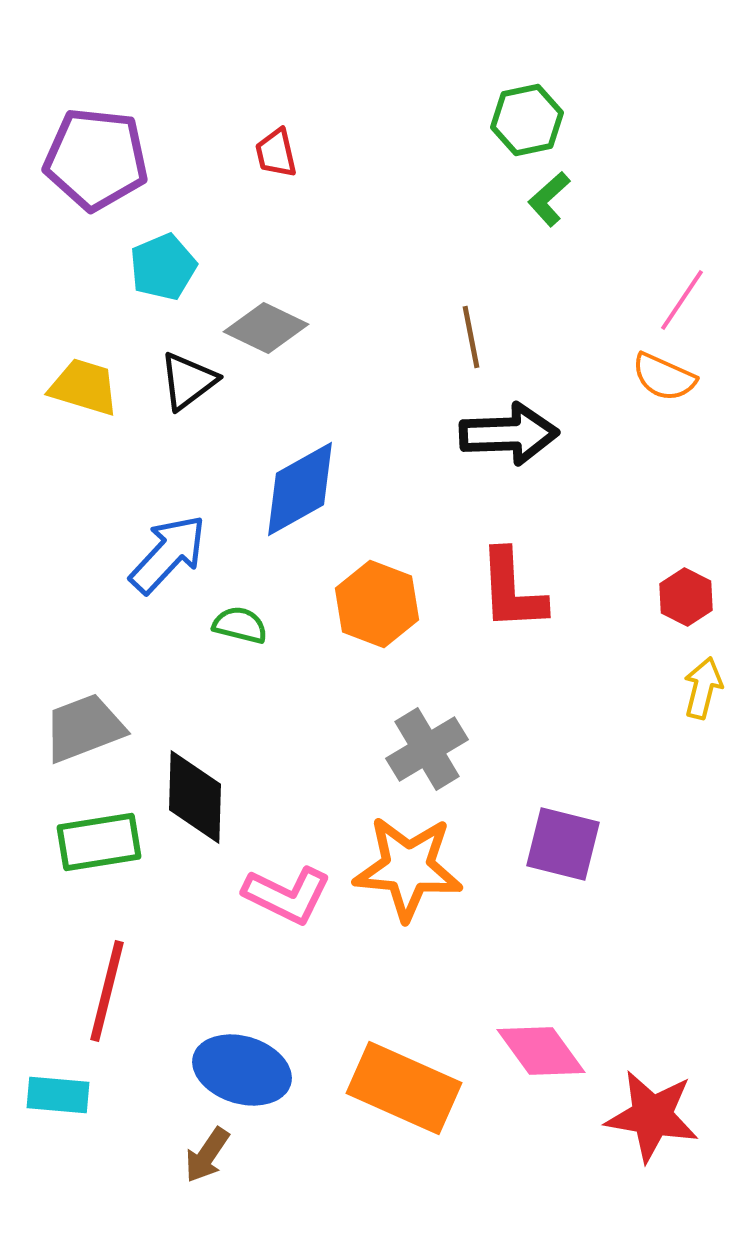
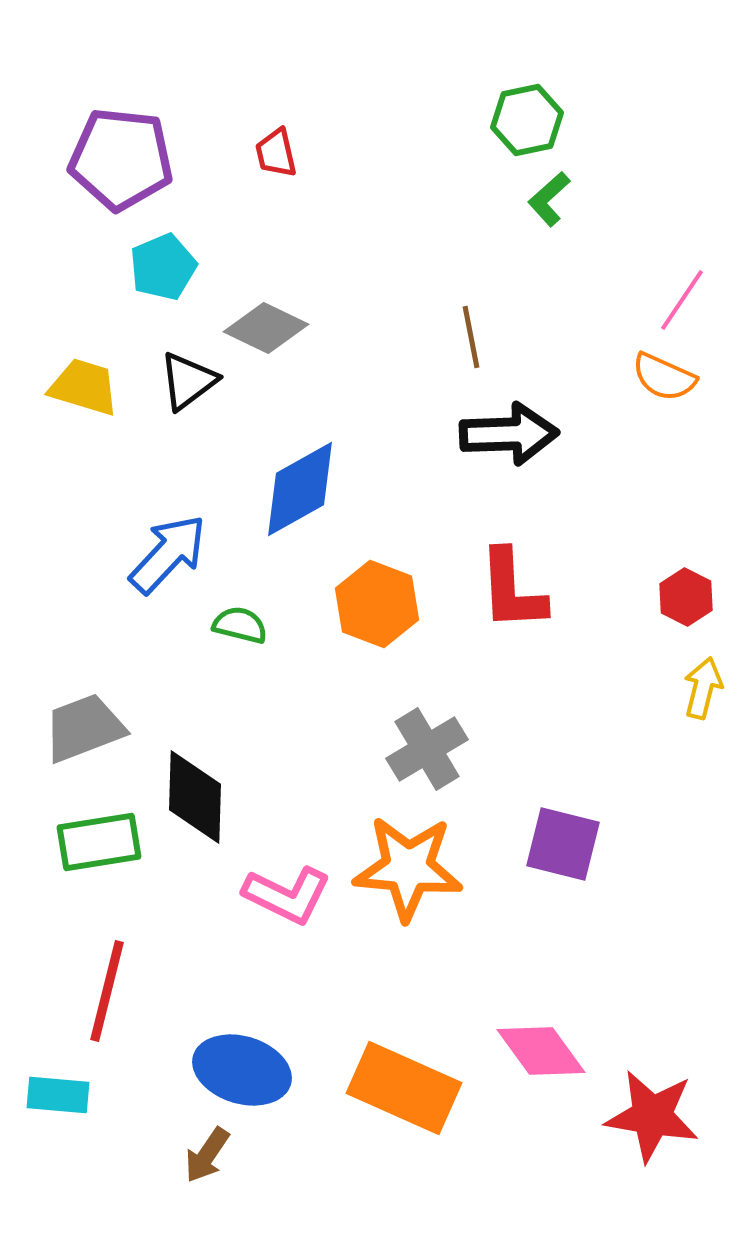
purple pentagon: moved 25 px right
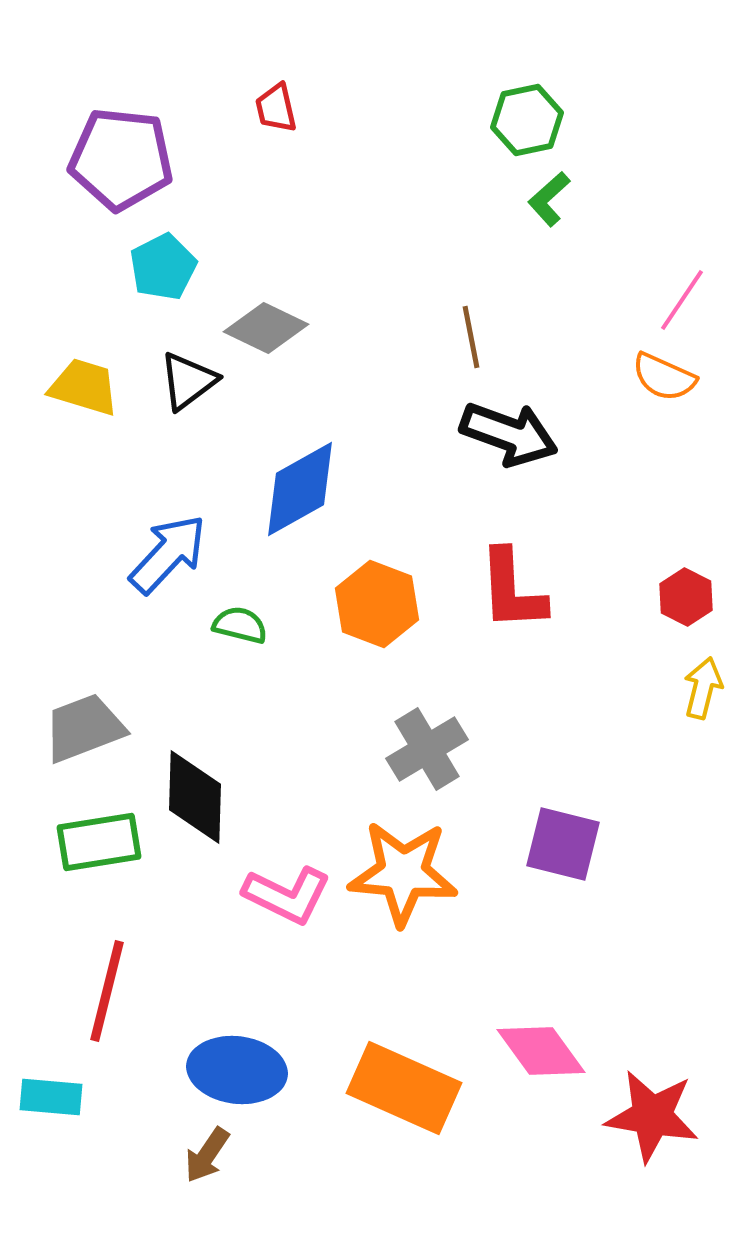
red trapezoid: moved 45 px up
cyan pentagon: rotated 4 degrees counterclockwise
black arrow: rotated 22 degrees clockwise
orange star: moved 5 px left, 5 px down
blue ellipse: moved 5 px left; rotated 10 degrees counterclockwise
cyan rectangle: moved 7 px left, 2 px down
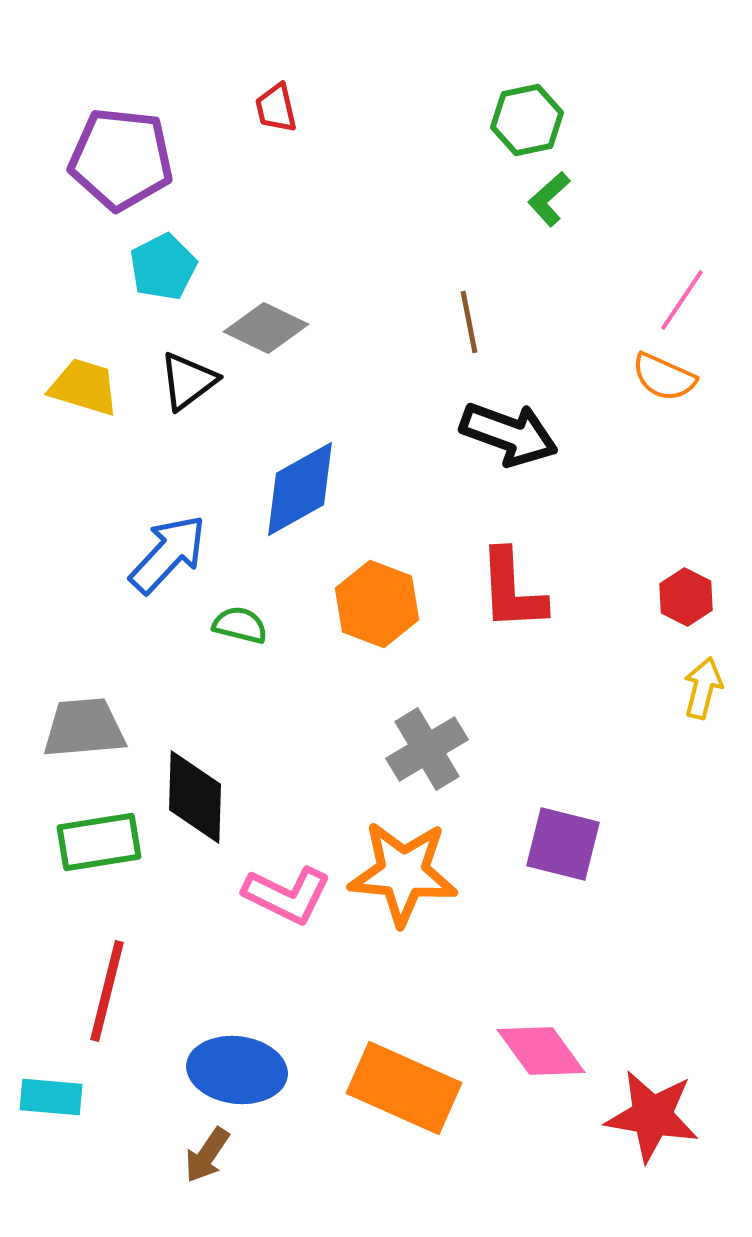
brown line: moved 2 px left, 15 px up
gray trapezoid: rotated 16 degrees clockwise
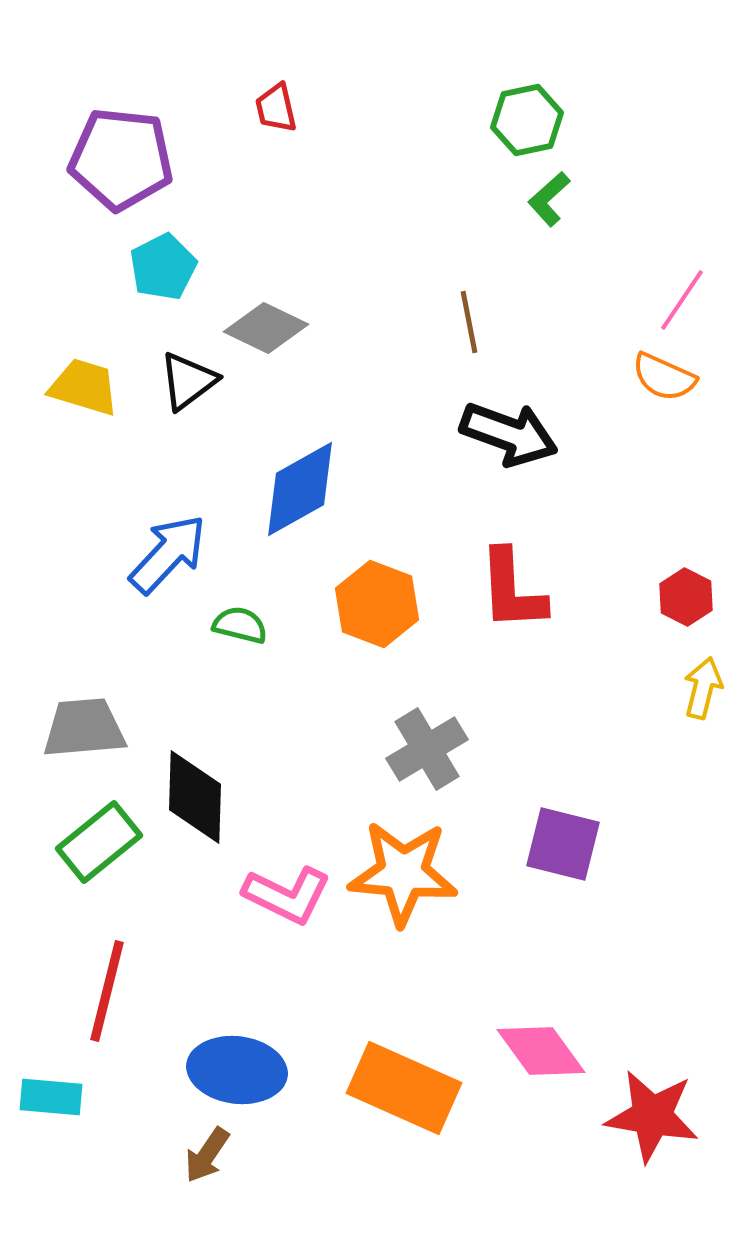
green rectangle: rotated 30 degrees counterclockwise
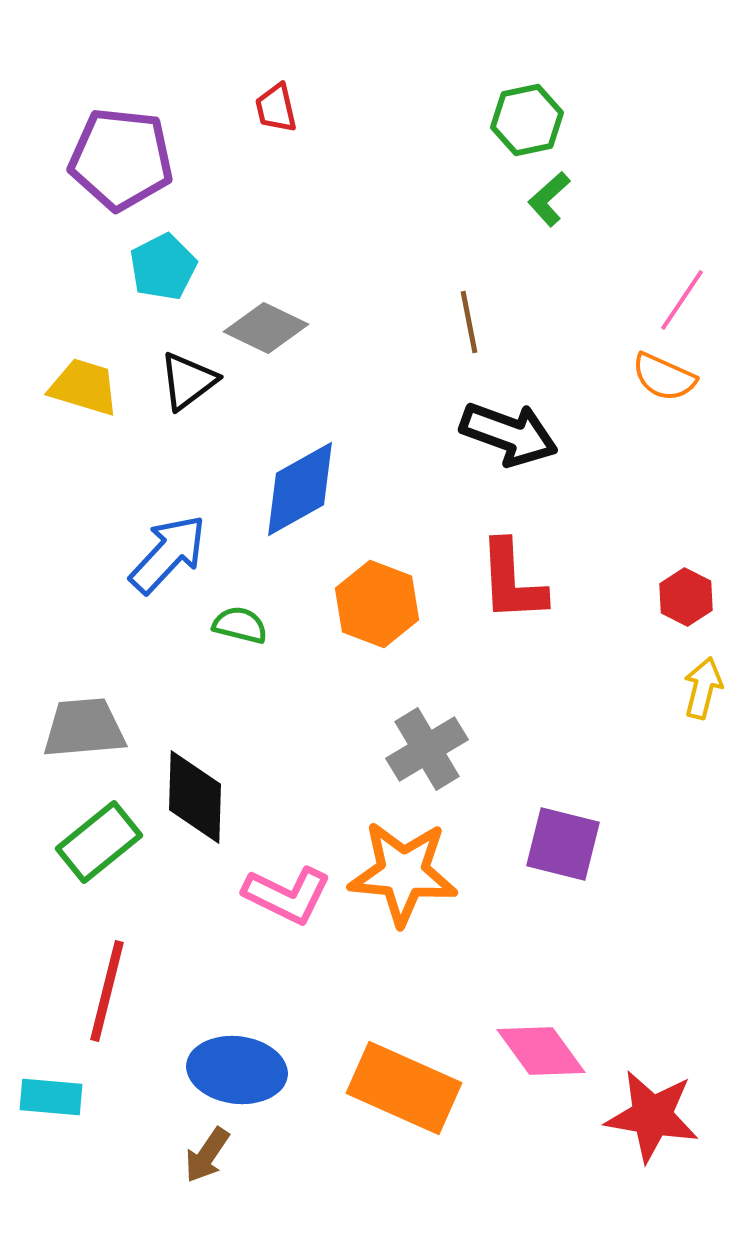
red L-shape: moved 9 px up
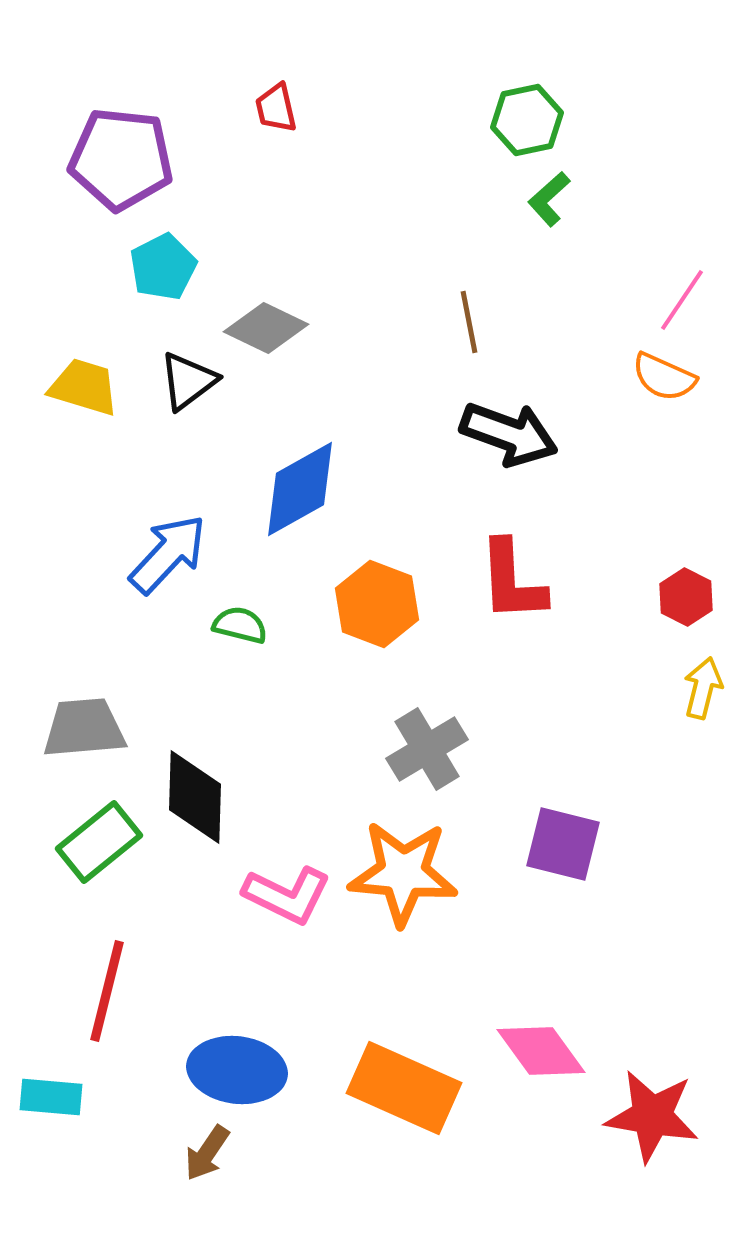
brown arrow: moved 2 px up
